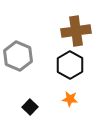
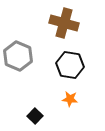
brown cross: moved 12 px left, 8 px up; rotated 24 degrees clockwise
black hexagon: rotated 20 degrees counterclockwise
black square: moved 5 px right, 9 px down
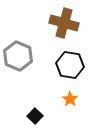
orange star: rotated 28 degrees clockwise
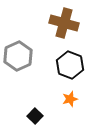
gray hexagon: rotated 12 degrees clockwise
black hexagon: rotated 12 degrees clockwise
orange star: rotated 21 degrees clockwise
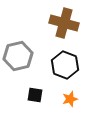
gray hexagon: rotated 12 degrees clockwise
black hexagon: moved 5 px left
black square: moved 21 px up; rotated 35 degrees counterclockwise
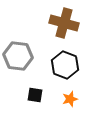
gray hexagon: rotated 20 degrees clockwise
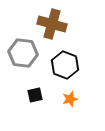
brown cross: moved 12 px left, 1 px down
gray hexagon: moved 5 px right, 3 px up
black square: rotated 21 degrees counterclockwise
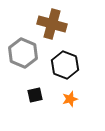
gray hexagon: rotated 16 degrees clockwise
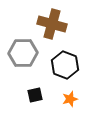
gray hexagon: rotated 24 degrees counterclockwise
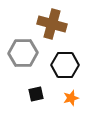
black hexagon: rotated 20 degrees counterclockwise
black square: moved 1 px right, 1 px up
orange star: moved 1 px right, 1 px up
